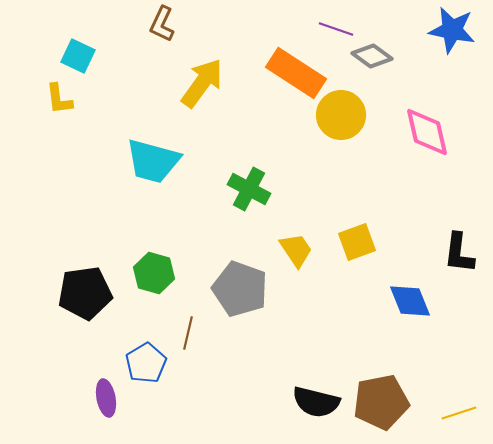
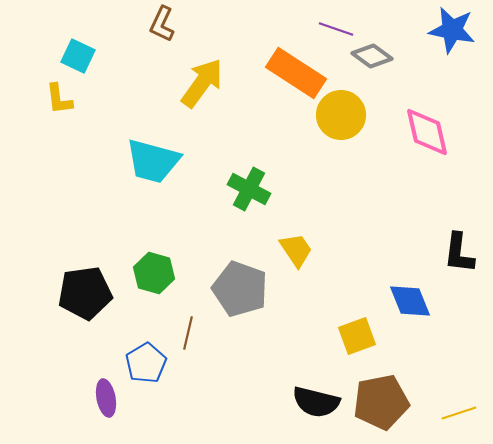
yellow square: moved 94 px down
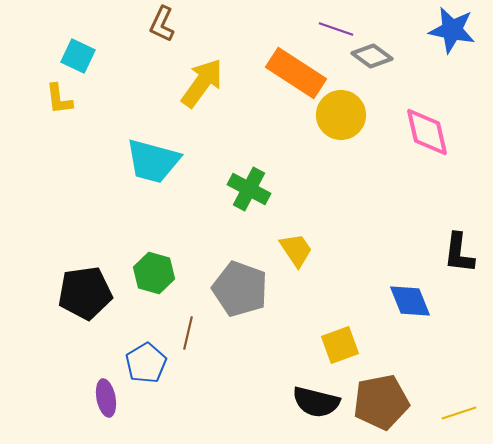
yellow square: moved 17 px left, 9 px down
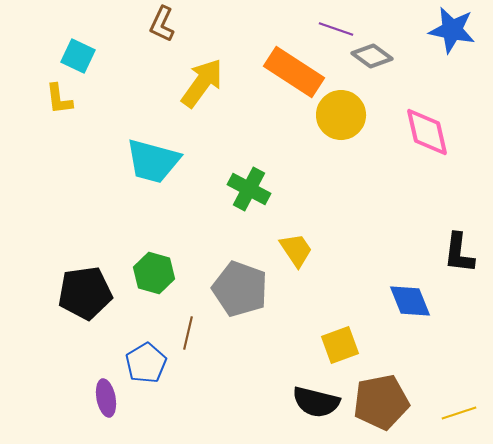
orange rectangle: moved 2 px left, 1 px up
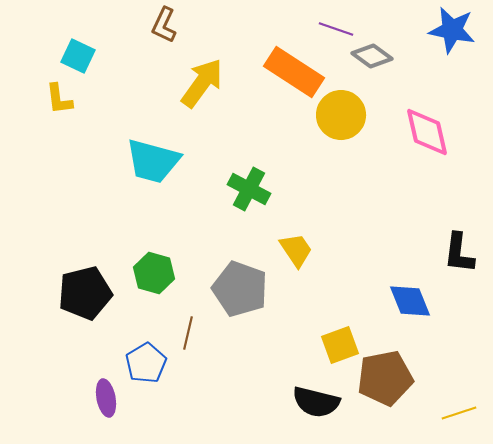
brown L-shape: moved 2 px right, 1 px down
black pentagon: rotated 6 degrees counterclockwise
brown pentagon: moved 4 px right, 24 px up
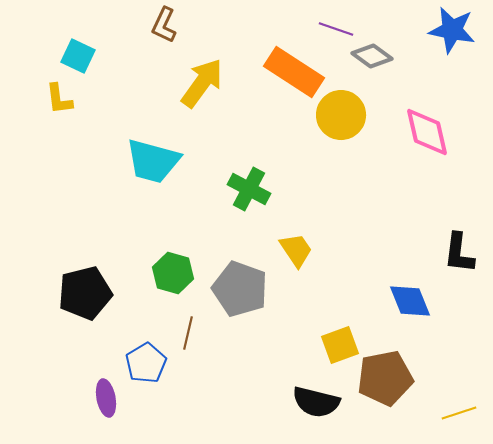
green hexagon: moved 19 px right
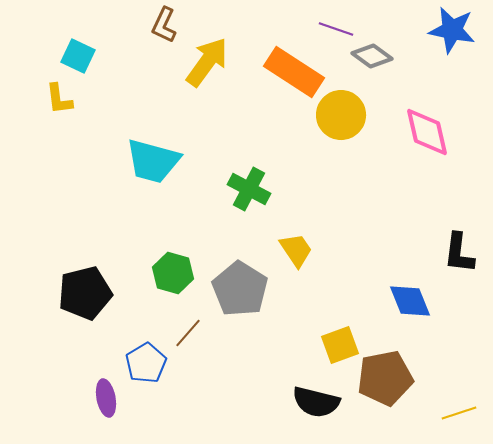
yellow arrow: moved 5 px right, 21 px up
gray pentagon: rotated 12 degrees clockwise
brown line: rotated 28 degrees clockwise
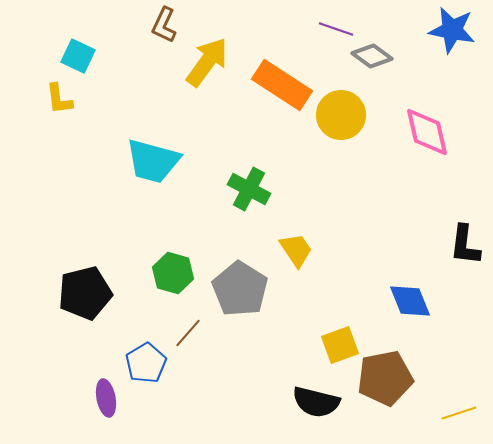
orange rectangle: moved 12 px left, 13 px down
black L-shape: moved 6 px right, 8 px up
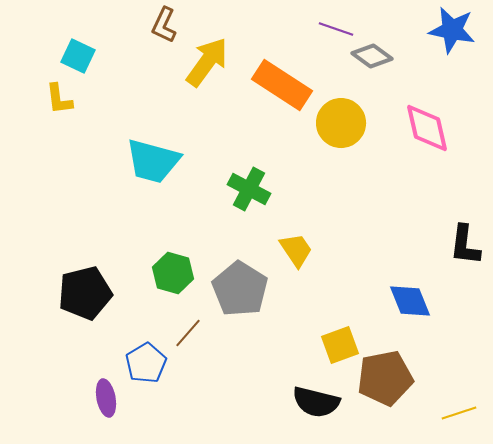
yellow circle: moved 8 px down
pink diamond: moved 4 px up
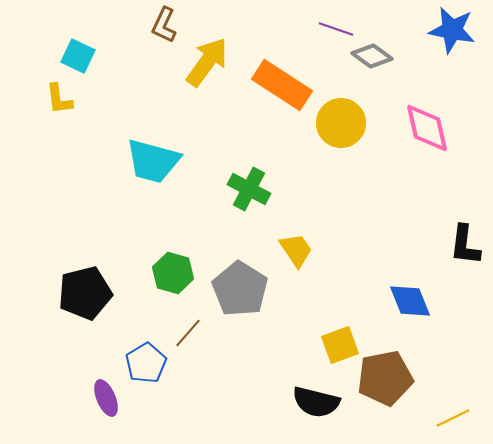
purple ellipse: rotated 12 degrees counterclockwise
yellow line: moved 6 px left, 5 px down; rotated 8 degrees counterclockwise
